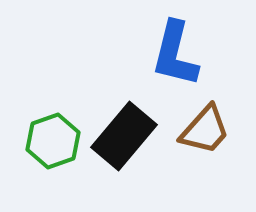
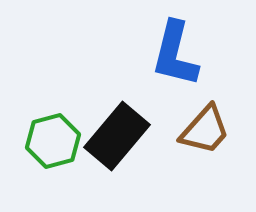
black rectangle: moved 7 px left
green hexagon: rotated 4 degrees clockwise
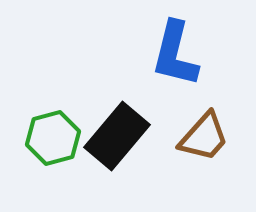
brown trapezoid: moved 1 px left, 7 px down
green hexagon: moved 3 px up
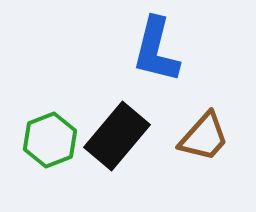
blue L-shape: moved 19 px left, 4 px up
green hexagon: moved 3 px left, 2 px down; rotated 6 degrees counterclockwise
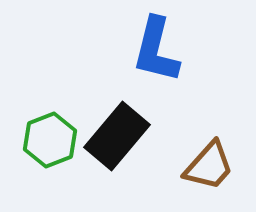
brown trapezoid: moved 5 px right, 29 px down
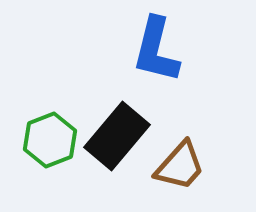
brown trapezoid: moved 29 px left
